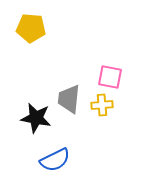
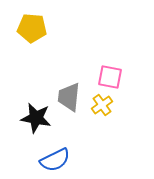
yellow pentagon: moved 1 px right
gray trapezoid: moved 2 px up
yellow cross: rotated 30 degrees counterclockwise
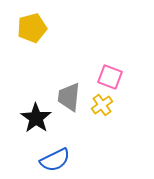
yellow pentagon: rotated 20 degrees counterclockwise
pink square: rotated 10 degrees clockwise
black star: rotated 24 degrees clockwise
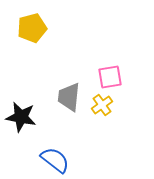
pink square: rotated 30 degrees counterclockwise
black star: moved 15 px left, 1 px up; rotated 24 degrees counterclockwise
blue semicircle: rotated 116 degrees counterclockwise
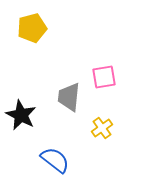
pink square: moved 6 px left
yellow cross: moved 23 px down
black star: moved 2 px up; rotated 16 degrees clockwise
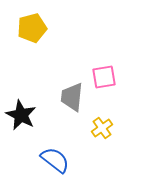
gray trapezoid: moved 3 px right
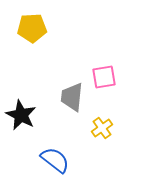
yellow pentagon: rotated 12 degrees clockwise
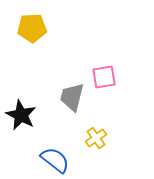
gray trapezoid: rotated 8 degrees clockwise
yellow cross: moved 6 px left, 10 px down
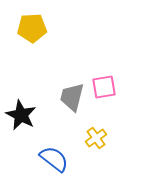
pink square: moved 10 px down
blue semicircle: moved 1 px left, 1 px up
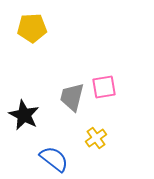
black star: moved 3 px right
